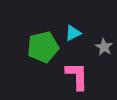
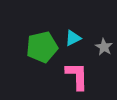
cyan triangle: moved 5 px down
green pentagon: moved 1 px left
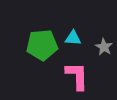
cyan triangle: rotated 30 degrees clockwise
green pentagon: moved 2 px up; rotated 8 degrees clockwise
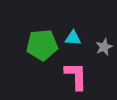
gray star: rotated 18 degrees clockwise
pink L-shape: moved 1 px left
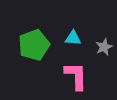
green pentagon: moved 8 px left; rotated 16 degrees counterclockwise
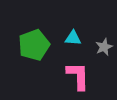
pink L-shape: moved 2 px right
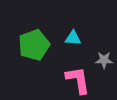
gray star: moved 13 px down; rotated 24 degrees clockwise
pink L-shape: moved 4 px down; rotated 8 degrees counterclockwise
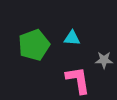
cyan triangle: moved 1 px left
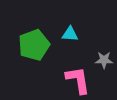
cyan triangle: moved 2 px left, 4 px up
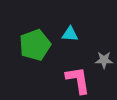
green pentagon: moved 1 px right
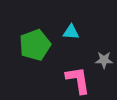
cyan triangle: moved 1 px right, 2 px up
